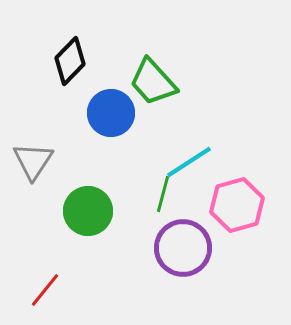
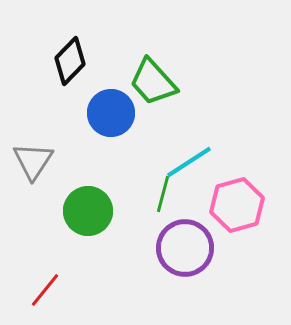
purple circle: moved 2 px right
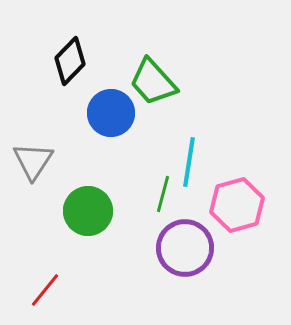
cyan line: rotated 48 degrees counterclockwise
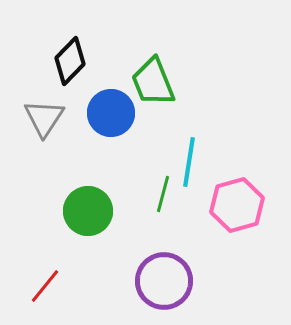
green trapezoid: rotated 20 degrees clockwise
gray triangle: moved 11 px right, 43 px up
purple circle: moved 21 px left, 33 px down
red line: moved 4 px up
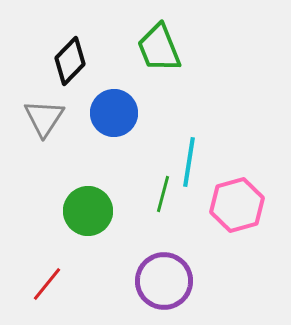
green trapezoid: moved 6 px right, 34 px up
blue circle: moved 3 px right
red line: moved 2 px right, 2 px up
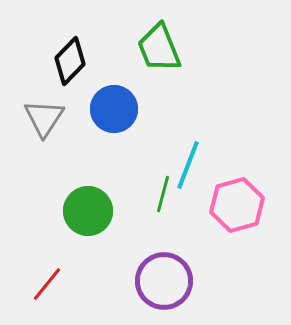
blue circle: moved 4 px up
cyan line: moved 1 px left, 3 px down; rotated 12 degrees clockwise
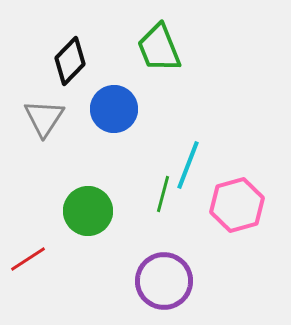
red line: moved 19 px left, 25 px up; rotated 18 degrees clockwise
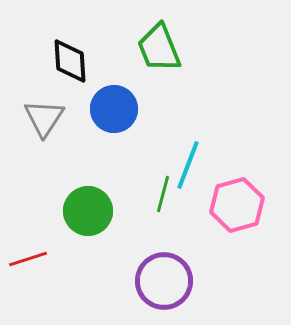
black diamond: rotated 48 degrees counterclockwise
red line: rotated 15 degrees clockwise
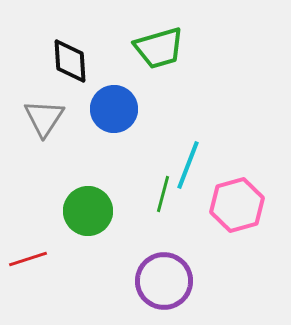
green trapezoid: rotated 84 degrees counterclockwise
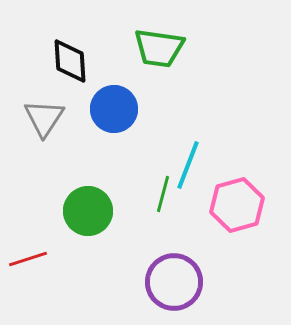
green trapezoid: rotated 24 degrees clockwise
purple circle: moved 10 px right, 1 px down
